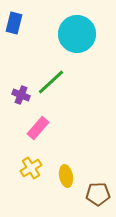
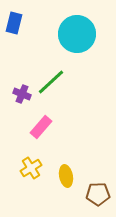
purple cross: moved 1 px right, 1 px up
pink rectangle: moved 3 px right, 1 px up
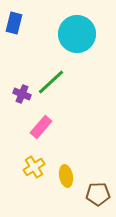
yellow cross: moved 3 px right, 1 px up
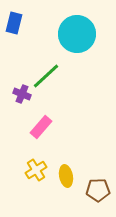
green line: moved 5 px left, 6 px up
yellow cross: moved 2 px right, 3 px down
brown pentagon: moved 4 px up
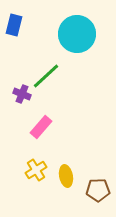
blue rectangle: moved 2 px down
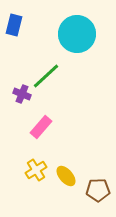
yellow ellipse: rotated 30 degrees counterclockwise
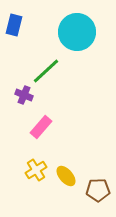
cyan circle: moved 2 px up
green line: moved 5 px up
purple cross: moved 2 px right, 1 px down
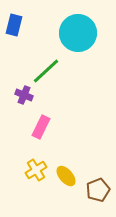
cyan circle: moved 1 px right, 1 px down
pink rectangle: rotated 15 degrees counterclockwise
brown pentagon: rotated 20 degrees counterclockwise
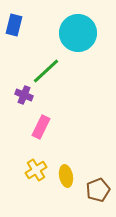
yellow ellipse: rotated 30 degrees clockwise
